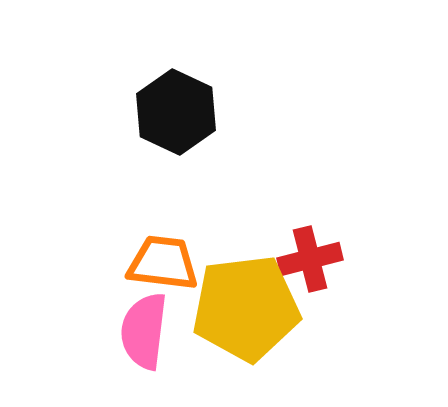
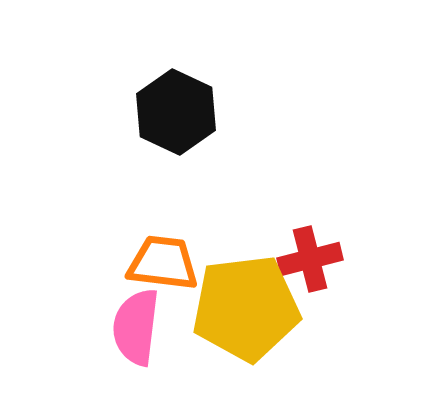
pink semicircle: moved 8 px left, 4 px up
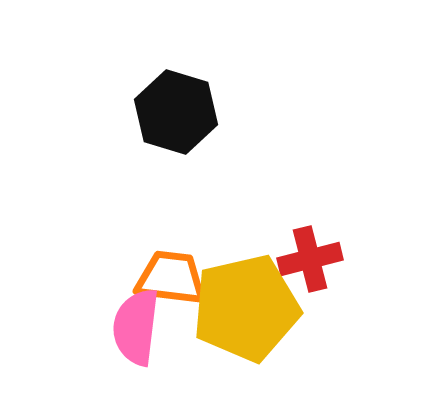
black hexagon: rotated 8 degrees counterclockwise
orange trapezoid: moved 8 px right, 15 px down
yellow pentagon: rotated 6 degrees counterclockwise
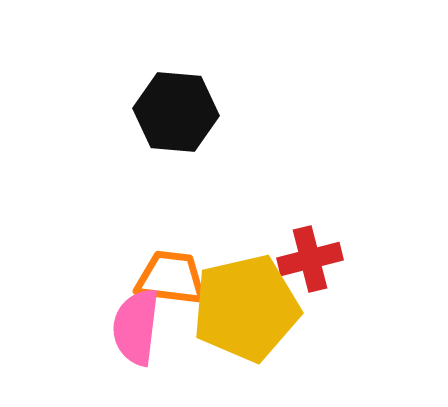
black hexagon: rotated 12 degrees counterclockwise
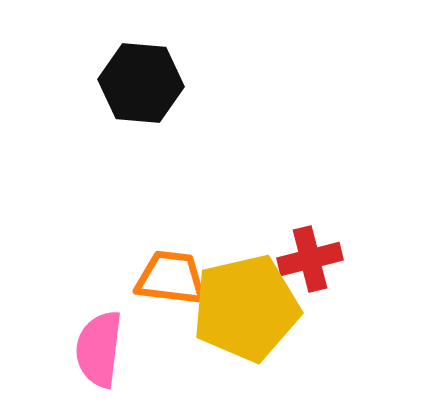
black hexagon: moved 35 px left, 29 px up
pink semicircle: moved 37 px left, 22 px down
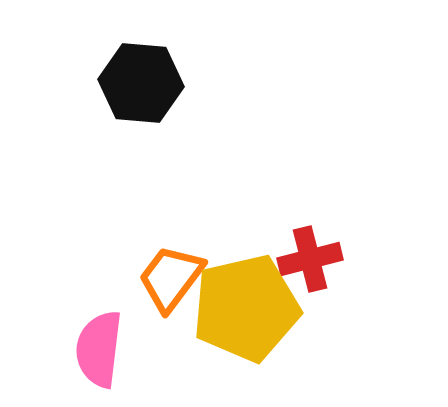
orange trapezoid: rotated 60 degrees counterclockwise
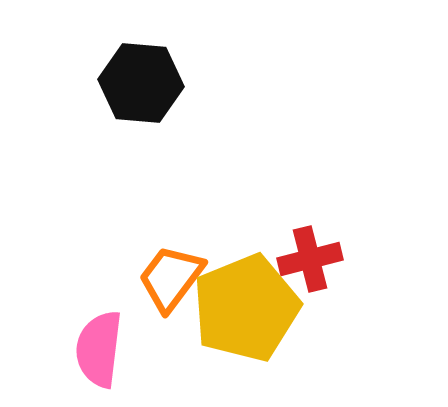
yellow pentagon: rotated 9 degrees counterclockwise
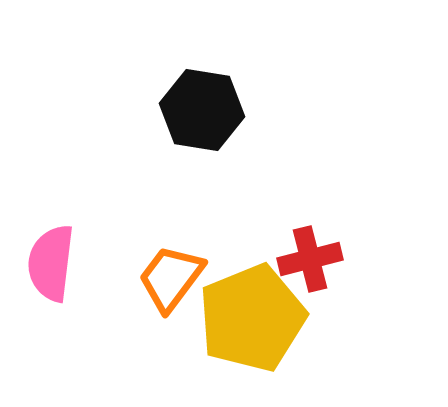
black hexagon: moved 61 px right, 27 px down; rotated 4 degrees clockwise
yellow pentagon: moved 6 px right, 10 px down
pink semicircle: moved 48 px left, 86 px up
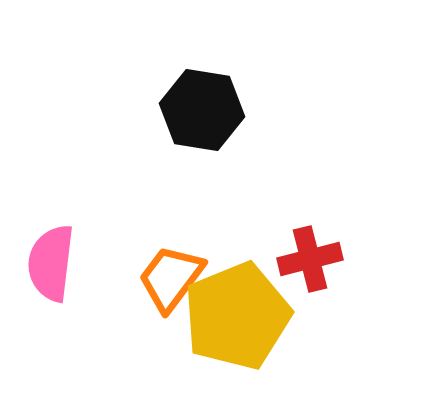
yellow pentagon: moved 15 px left, 2 px up
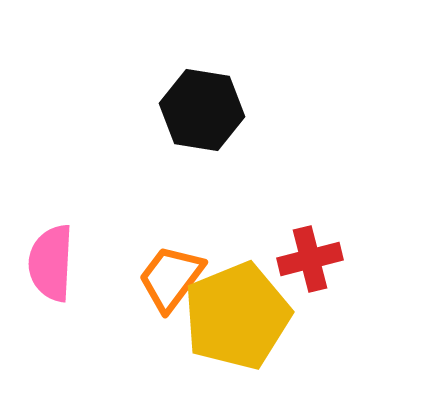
pink semicircle: rotated 4 degrees counterclockwise
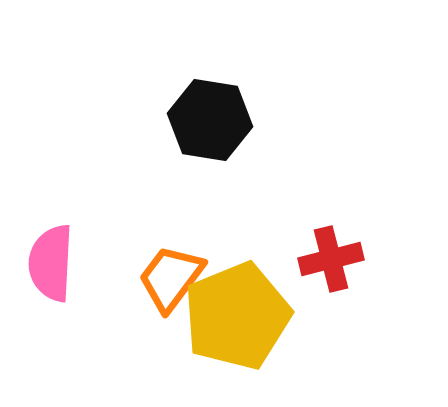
black hexagon: moved 8 px right, 10 px down
red cross: moved 21 px right
